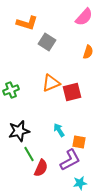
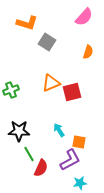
black star: rotated 15 degrees clockwise
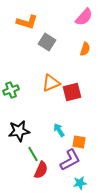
orange L-shape: moved 1 px up
orange semicircle: moved 3 px left, 3 px up
black star: rotated 10 degrees counterclockwise
green line: moved 4 px right
red semicircle: moved 2 px down
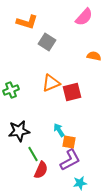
orange semicircle: moved 9 px right, 7 px down; rotated 96 degrees counterclockwise
orange square: moved 10 px left
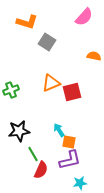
purple L-shape: rotated 15 degrees clockwise
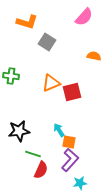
green cross: moved 14 px up; rotated 28 degrees clockwise
green line: rotated 42 degrees counterclockwise
purple L-shape: rotated 35 degrees counterclockwise
